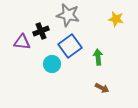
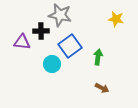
gray star: moved 8 px left
black cross: rotated 21 degrees clockwise
green arrow: rotated 14 degrees clockwise
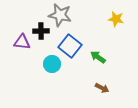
blue square: rotated 15 degrees counterclockwise
green arrow: rotated 63 degrees counterclockwise
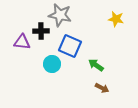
blue square: rotated 15 degrees counterclockwise
green arrow: moved 2 px left, 8 px down
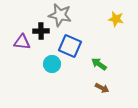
green arrow: moved 3 px right, 1 px up
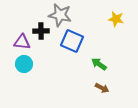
blue square: moved 2 px right, 5 px up
cyan circle: moved 28 px left
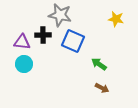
black cross: moved 2 px right, 4 px down
blue square: moved 1 px right
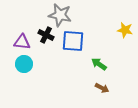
yellow star: moved 9 px right, 11 px down
black cross: moved 3 px right; rotated 28 degrees clockwise
blue square: rotated 20 degrees counterclockwise
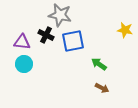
blue square: rotated 15 degrees counterclockwise
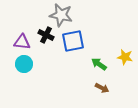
gray star: moved 1 px right
yellow star: moved 27 px down
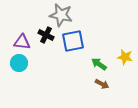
cyan circle: moved 5 px left, 1 px up
brown arrow: moved 4 px up
